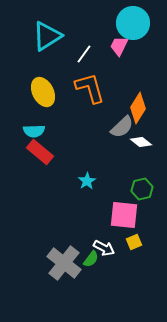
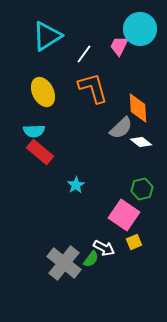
cyan circle: moved 7 px right, 6 px down
orange L-shape: moved 3 px right
orange diamond: rotated 36 degrees counterclockwise
gray semicircle: moved 1 px left, 1 px down
cyan star: moved 11 px left, 4 px down
pink square: rotated 28 degrees clockwise
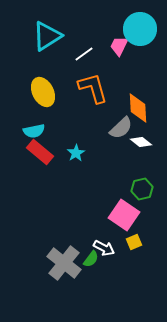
white line: rotated 18 degrees clockwise
cyan semicircle: rotated 10 degrees counterclockwise
cyan star: moved 32 px up
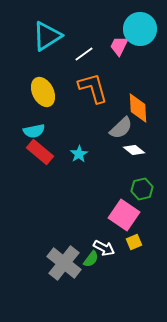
white diamond: moved 7 px left, 8 px down
cyan star: moved 3 px right, 1 px down
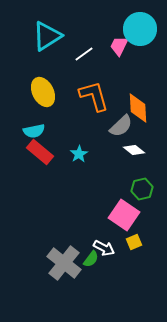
orange L-shape: moved 1 px right, 8 px down
gray semicircle: moved 2 px up
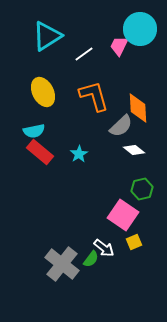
pink square: moved 1 px left
white arrow: rotated 10 degrees clockwise
gray cross: moved 2 px left, 1 px down
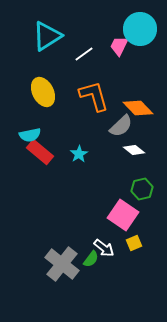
orange diamond: rotated 40 degrees counterclockwise
cyan semicircle: moved 4 px left, 4 px down
yellow square: moved 1 px down
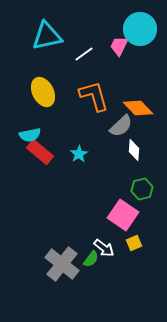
cyan triangle: rotated 20 degrees clockwise
white diamond: rotated 55 degrees clockwise
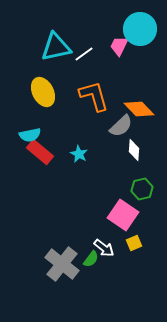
cyan triangle: moved 9 px right, 11 px down
orange diamond: moved 1 px right, 1 px down
cyan star: rotated 12 degrees counterclockwise
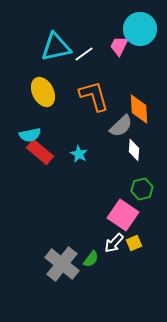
orange diamond: rotated 40 degrees clockwise
white arrow: moved 10 px right, 5 px up; rotated 95 degrees clockwise
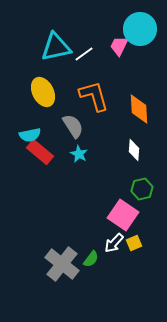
gray semicircle: moved 48 px left; rotated 80 degrees counterclockwise
